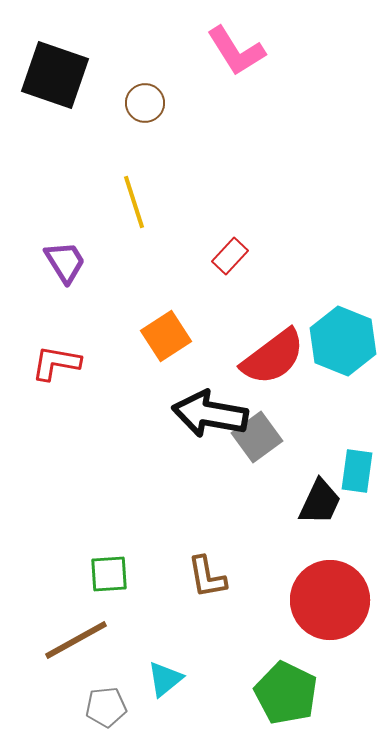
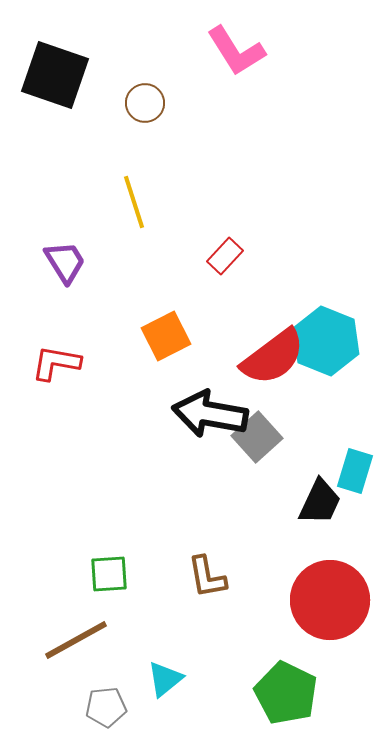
red rectangle: moved 5 px left
orange square: rotated 6 degrees clockwise
cyan hexagon: moved 17 px left
gray square: rotated 6 degrees counterclockwise
cyan rectangle: moved 2 px left; rotated 9 degrees clockwise
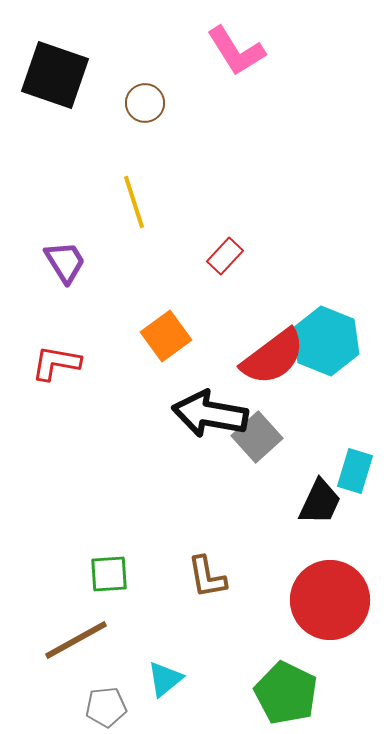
orange square: rotated 9 degrees counterclockwise
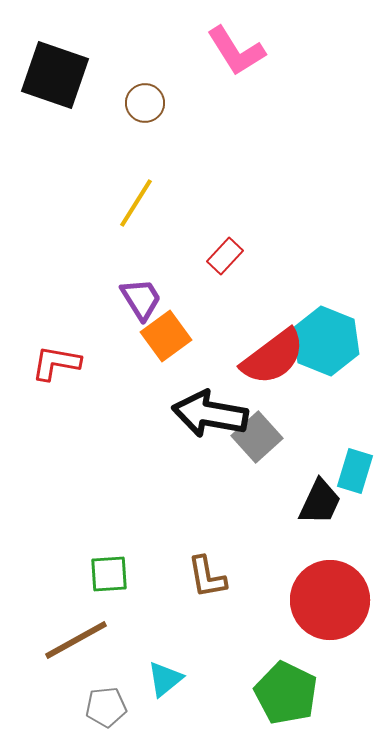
yellow line: moved 2 px right, 1 px down; rotated 50 degrees clockwise
purple trapezoid: moved 76 px right, 37 px down
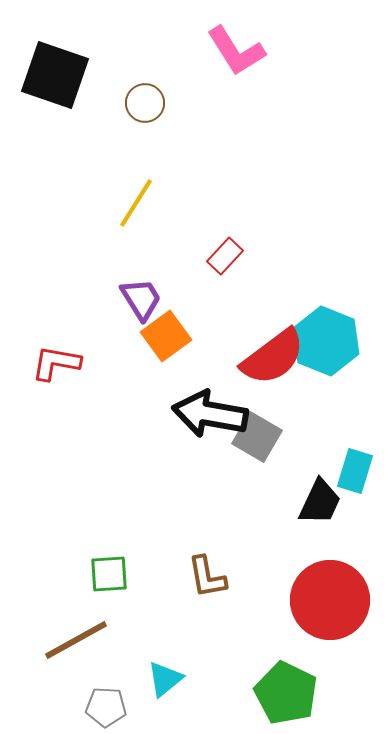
gray square: rotated 18 degrees counterclockwise
gray pentagon: rotated 9 degrees clockwise
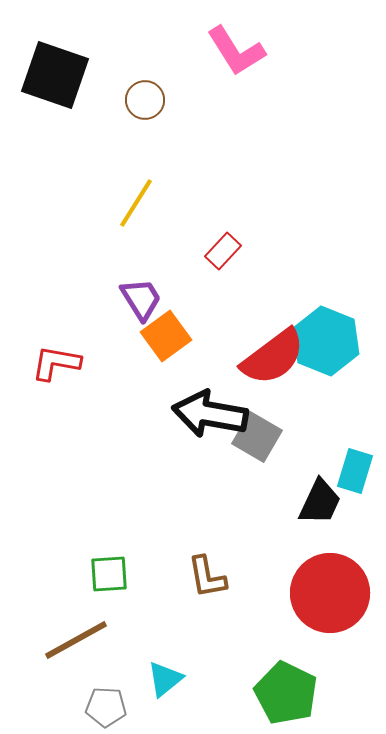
brown circle: moved 3 px up
red rectangle: moved 2 px left, 5 px up
red circle: moved 7 px up
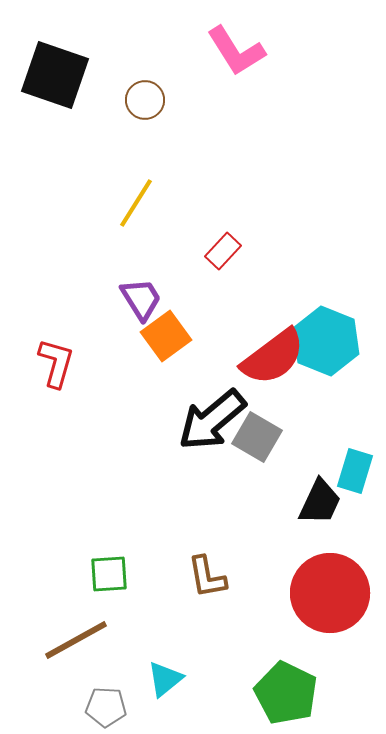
red L-shape: rotated 96 degrees clockwise
black arrow: moved 2 px right, 6 px down; rotated 50 degrees counterclockwise
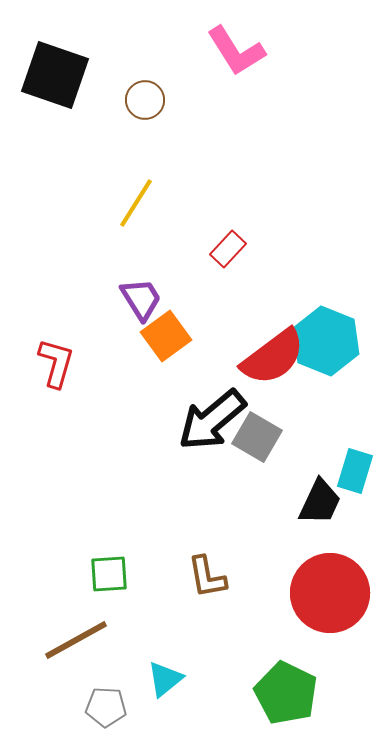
red rectangle: moved 5 px right, 2 px up
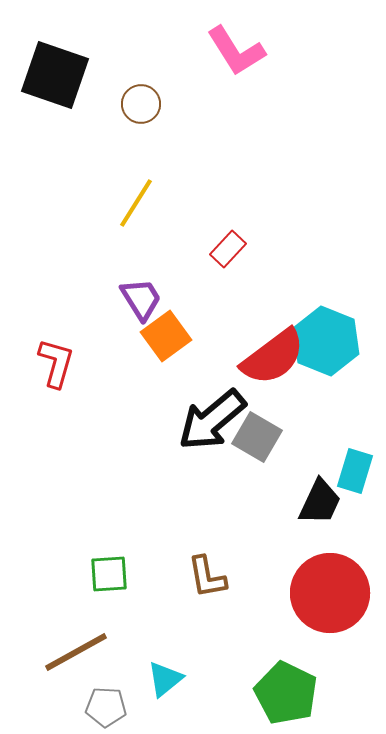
brown circle: moved 4 px left, 4 px down
brown line: moved 12 px down
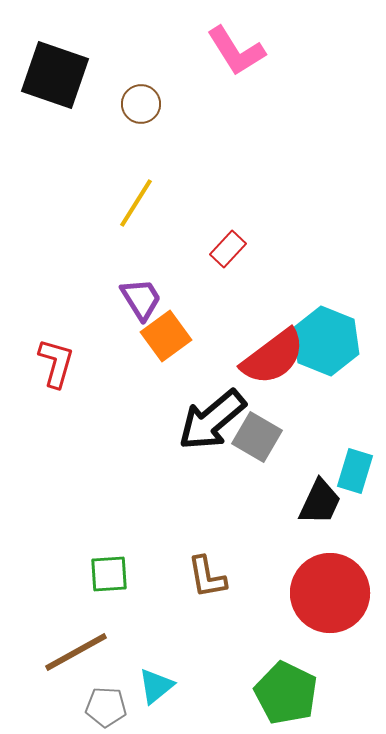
cyan triangle: moved 9 px left, 7 px down
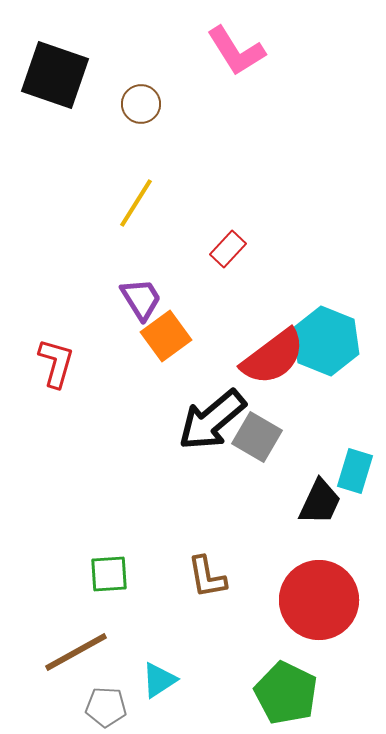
red circle: moved 11 px left, 7 px down
cyan triangle: moved 3 px right, 6 px up; rotated 6 degrees clockwise
